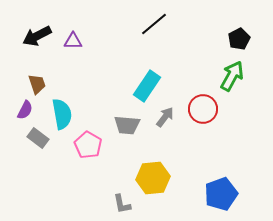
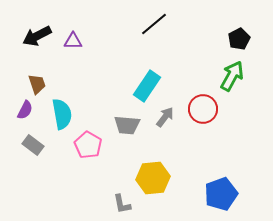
gray rectangle: moved 5 px left, 7 px down
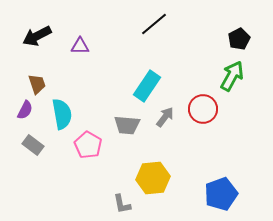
purple triangle: moved 7 px right, 5 px down
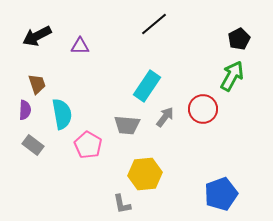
purple semicircle: rotated 24 degrees counterclockwise
yellow hexagon: moved 8 px left, 4 px up
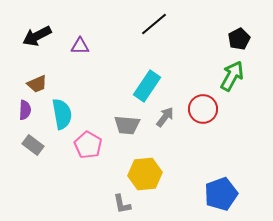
brown trapezoid: rotated 85 degrees clockwise
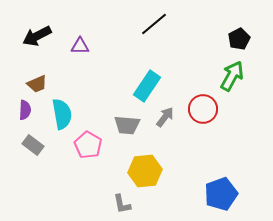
yellow hexagon: moved 3 px up
